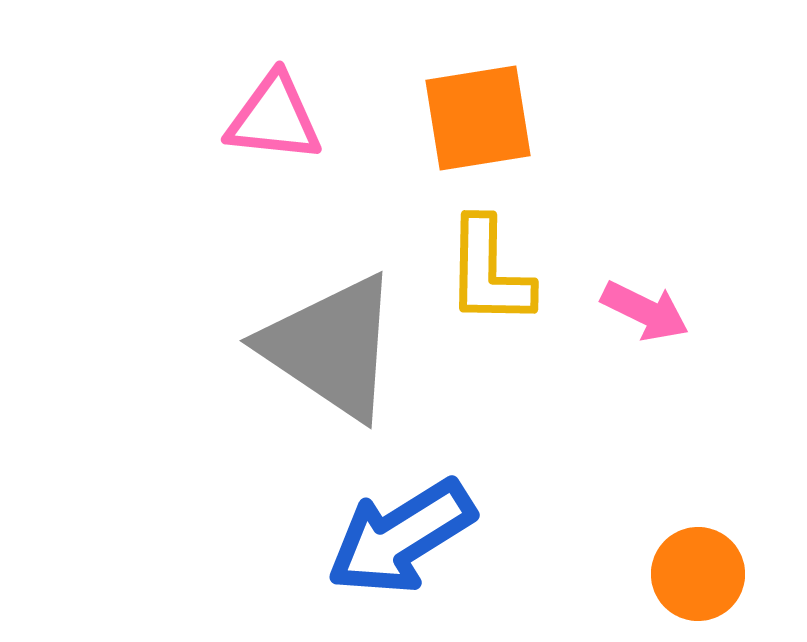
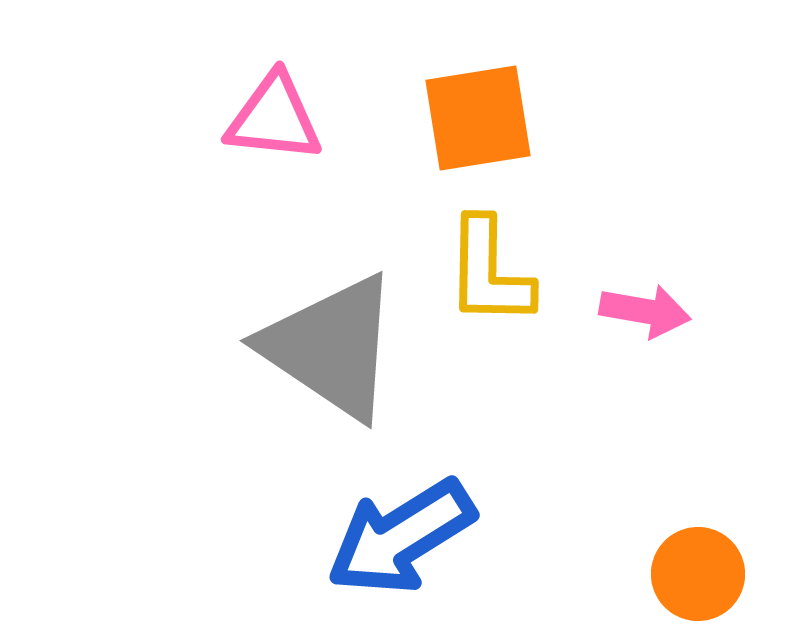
pink arrow: rotated 16 degrees counterclockwise
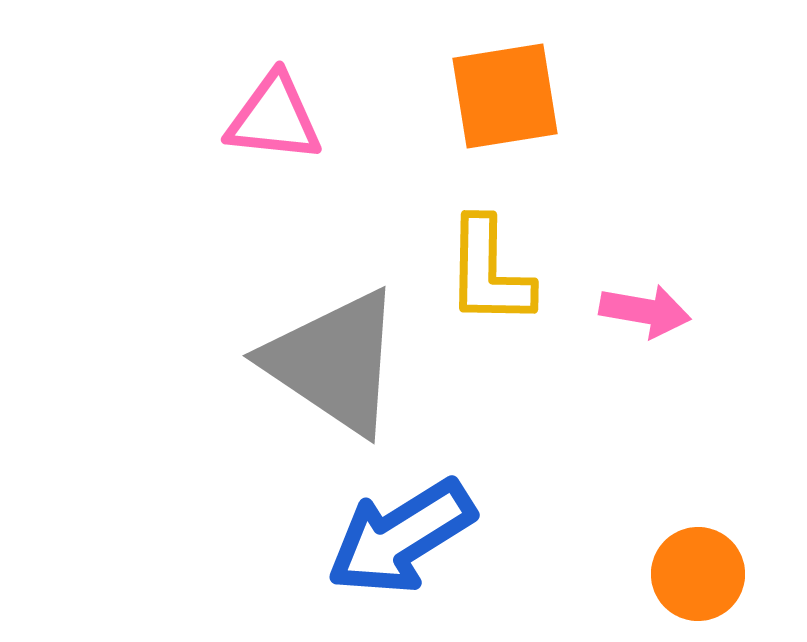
orange square: moved 27 px right, 22 px up
gray triangle: moved 3 px right, 15 px down
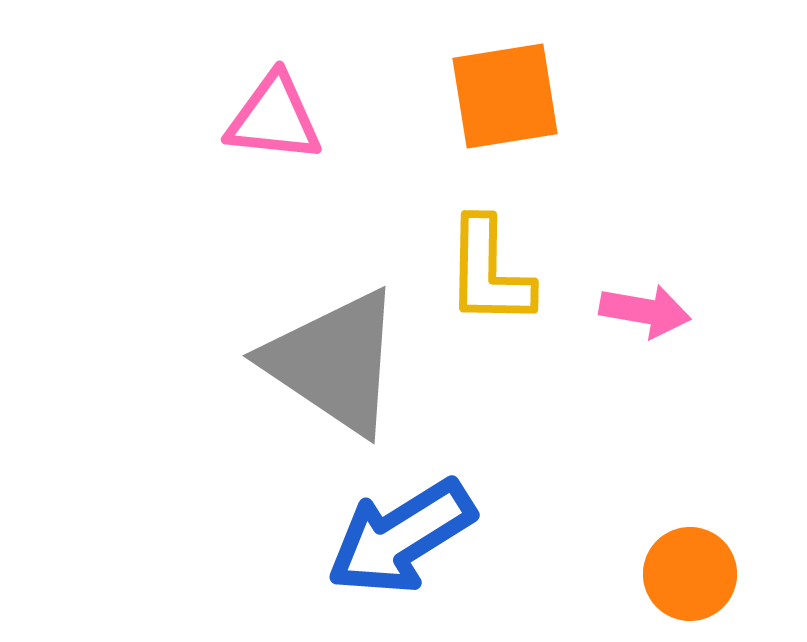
orange circle: moved 8 px left
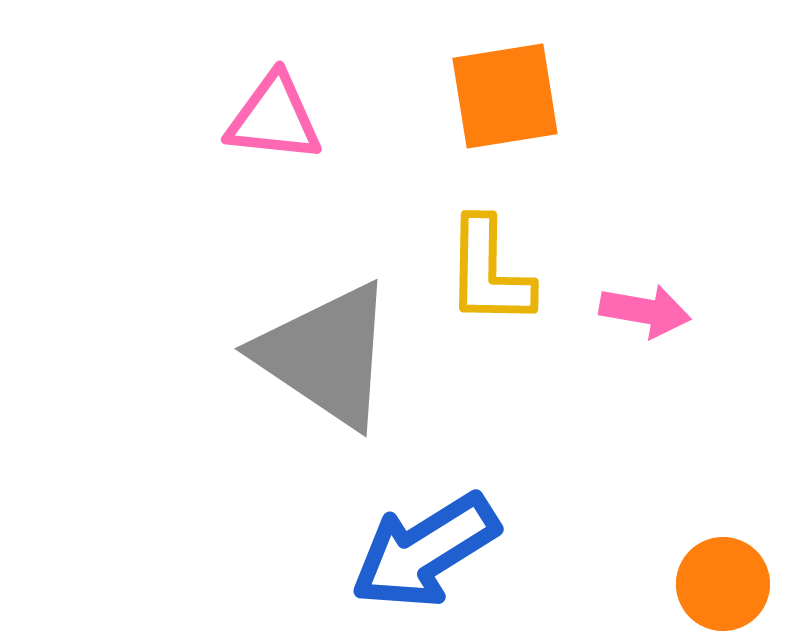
gray triangle: moved 8 px left, 7 px up
blue arrow: moved 24 px right, 14 px down
orange circle: moved 33 px right, 10 px down
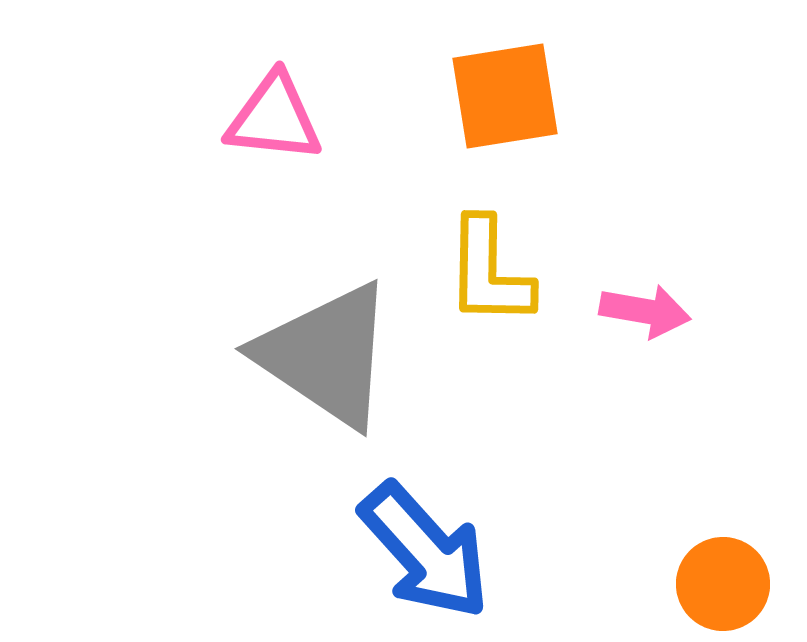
blue arrow: rotated 100 degrees counterclockwise
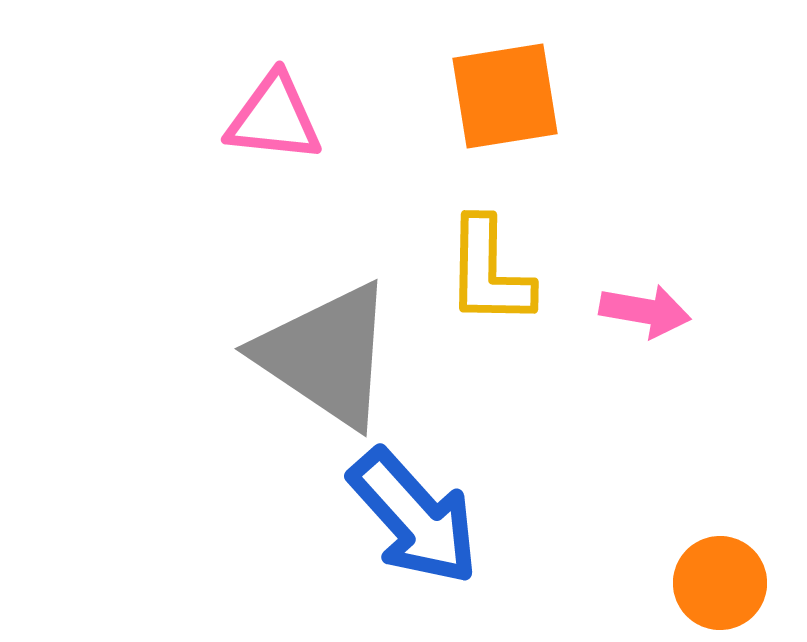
blue arrow: moved 11 px left, 34 px up
orange circle: moved 3 px left, 1 px up
